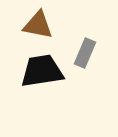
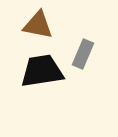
gray rectangle: moved 2 px left, 1 px down
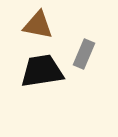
gray rectangle: moved 1 px right
